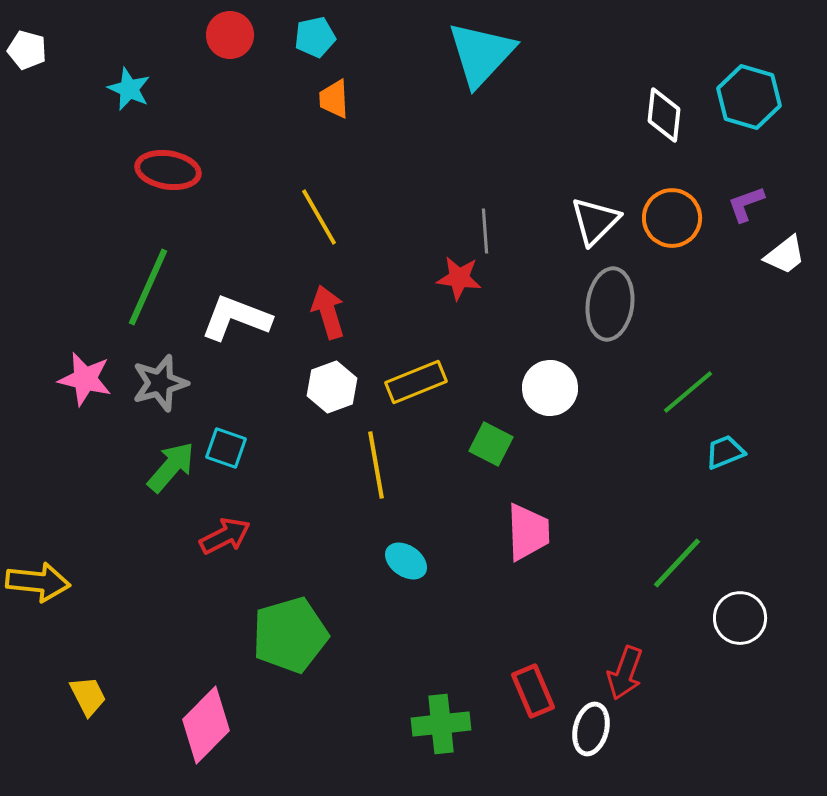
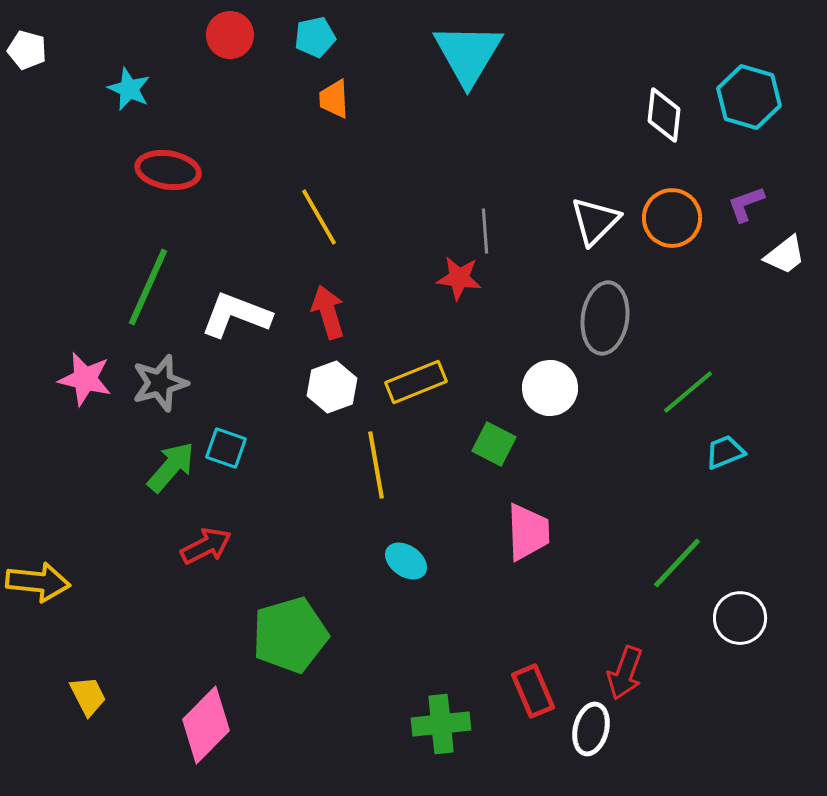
cyan triangle at (481, 54): moved 13 px left; rotated 12 degrees counterclockwise
gray ellipse at (610, 304): moved 5 px left, 14 px down
white L-shape at (236, 318): moved 3 px up
green square at (491, 444): moved 3 px right
red arrow at (225, 536): moved 19 px left, 10 px down
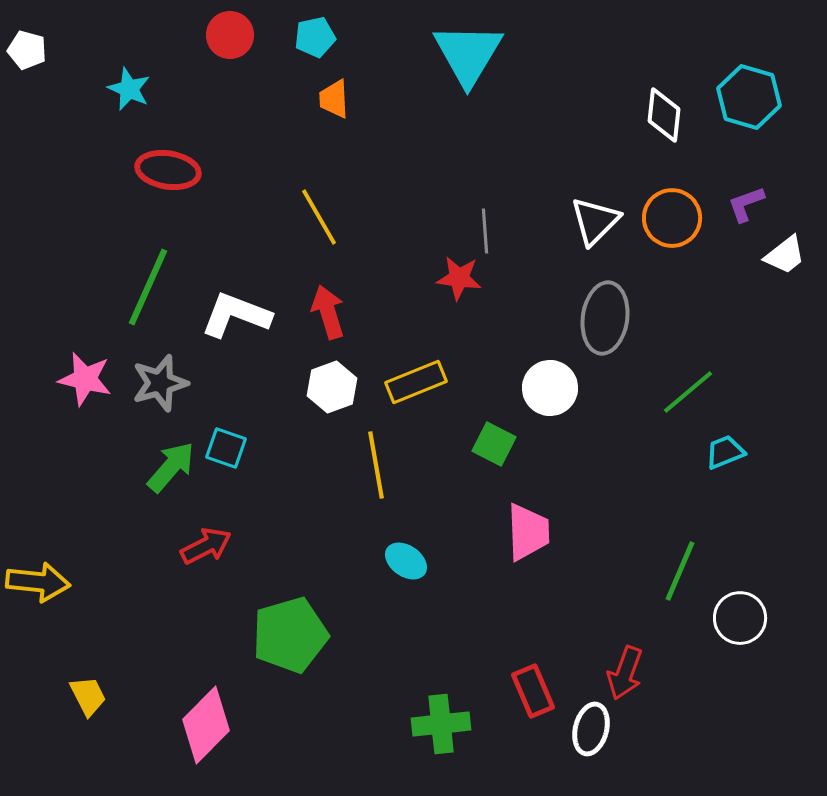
green line at (677, 563): moved 3 px right, 8 px down; rotated 20 degrees counterclockwise
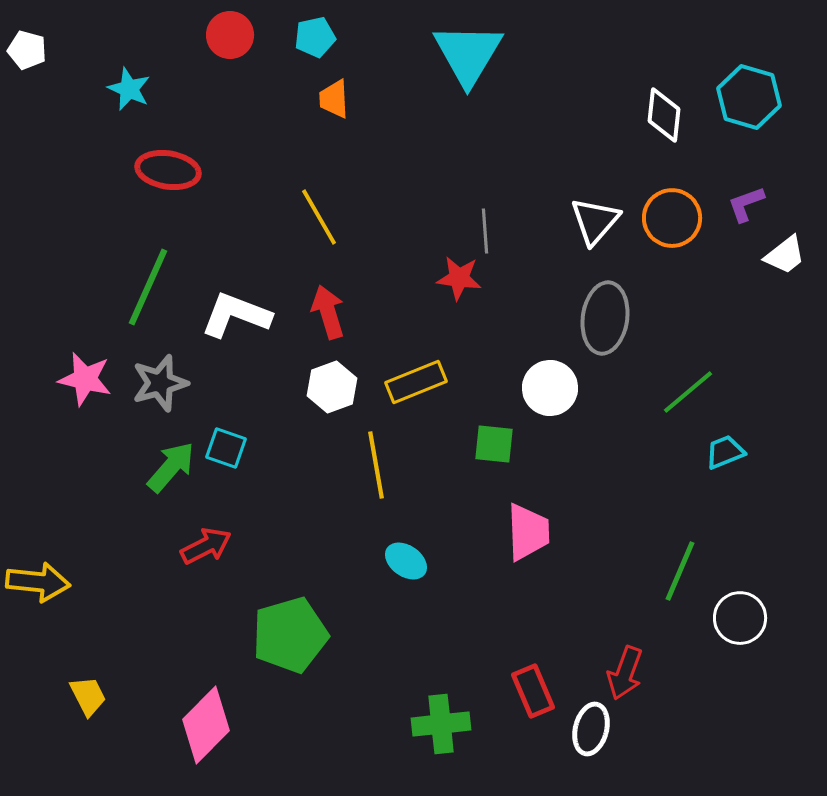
white triangle at (595, 221): rotated 4 degrees counterclockwise
green square at (494, 444): rotated 21 degrees counterclockwise
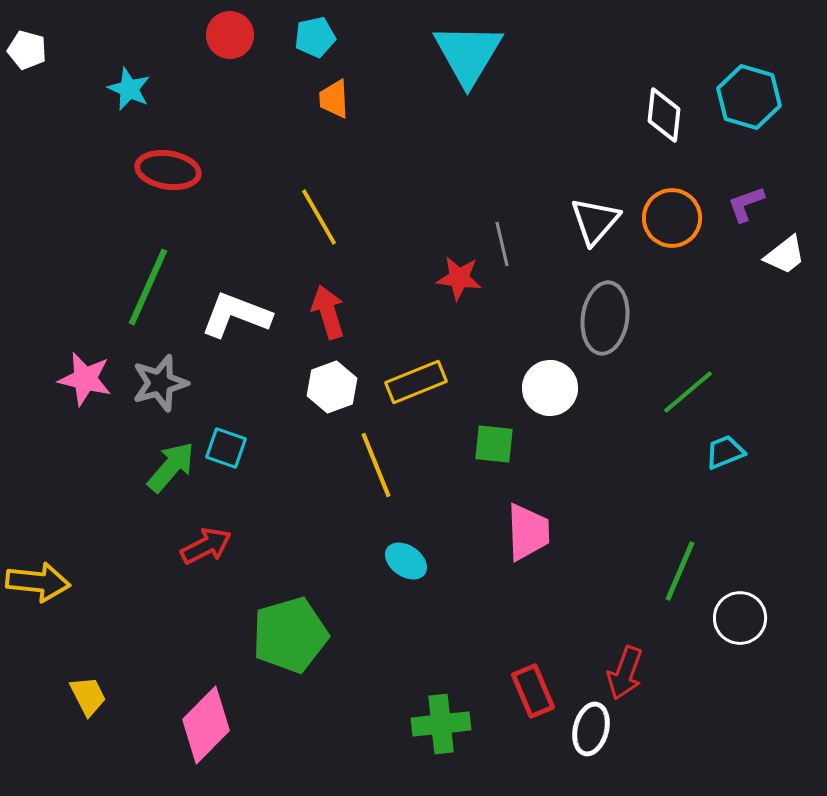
gray line at (485, 231): moved 17 px right, 13 px down; rotated 9 degrees counterclockwise
yellow line at (376, 465): rotated 12 degrees counterclockwise
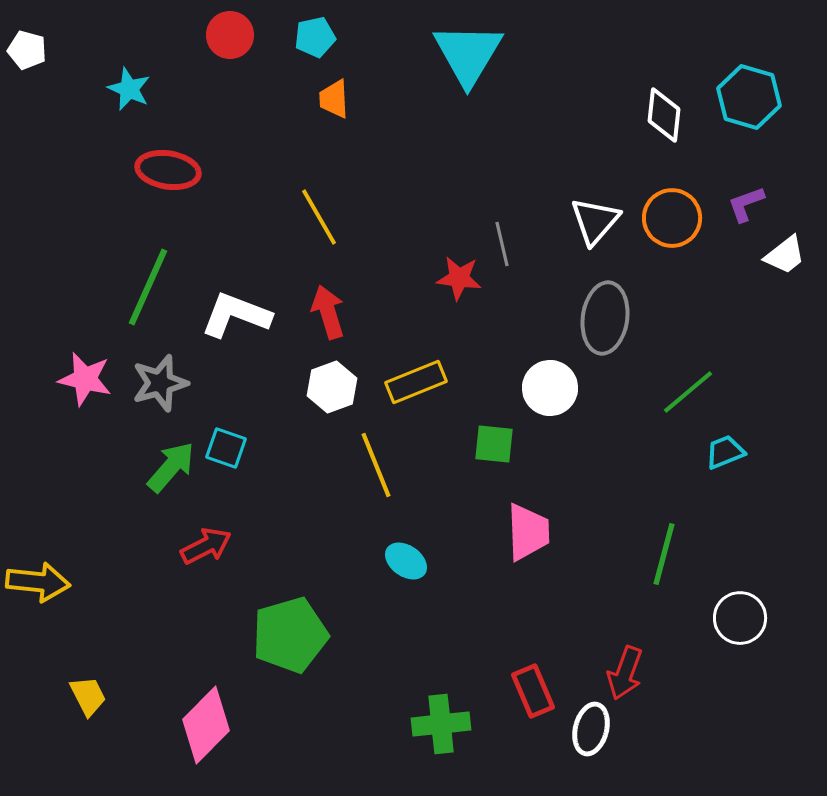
green line at (680, 571): moved 16 px left, 17 px up; rotated 8 degrees counterclockwise
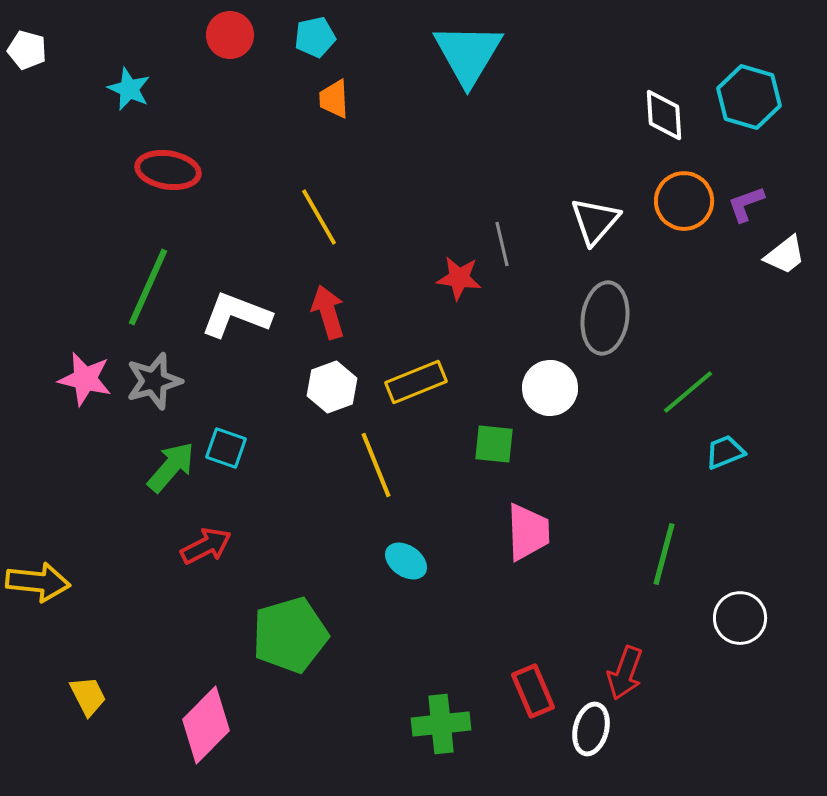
white diamond at (664, 115): rotated 10 degrees counterclockwise
orange circle at (672, 218): moved 12 px right, 17 px up
gray star at (160, 383): moved 6 px left, 2 px up
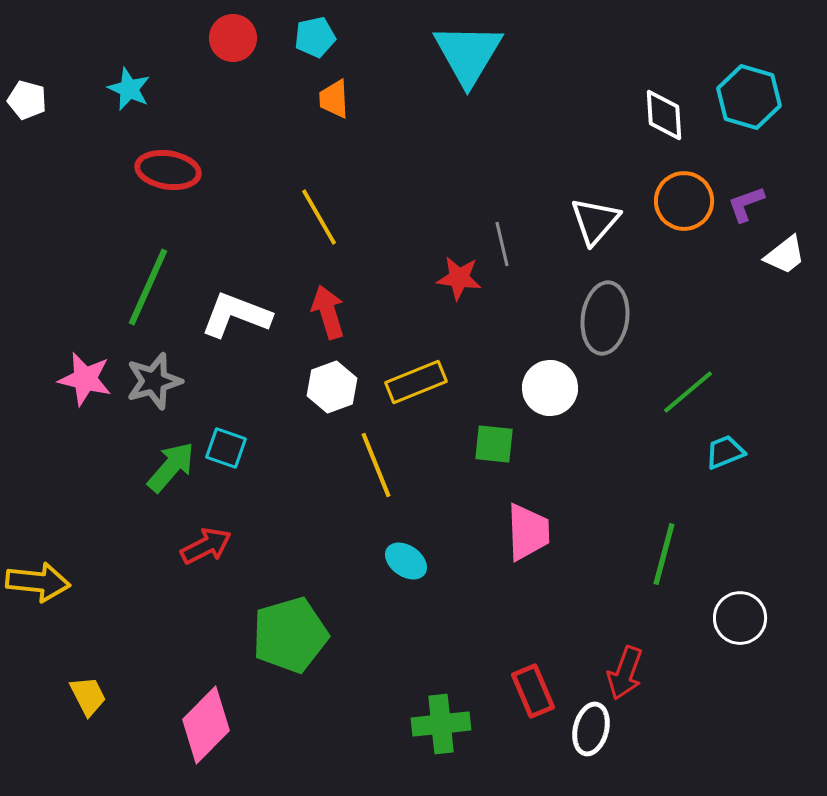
red circle at (230, 35): moved 3 px right, 3 px down
white pentagon at (27, 50): moved 50 px down
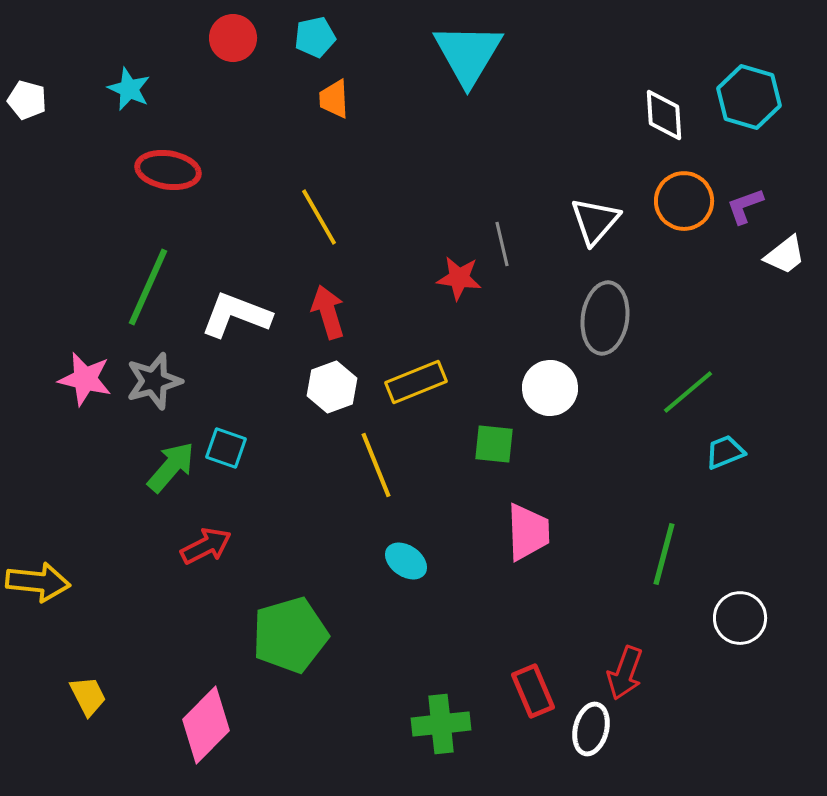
purple L-shape at (746, 204): moved 1 px left, 2 px down
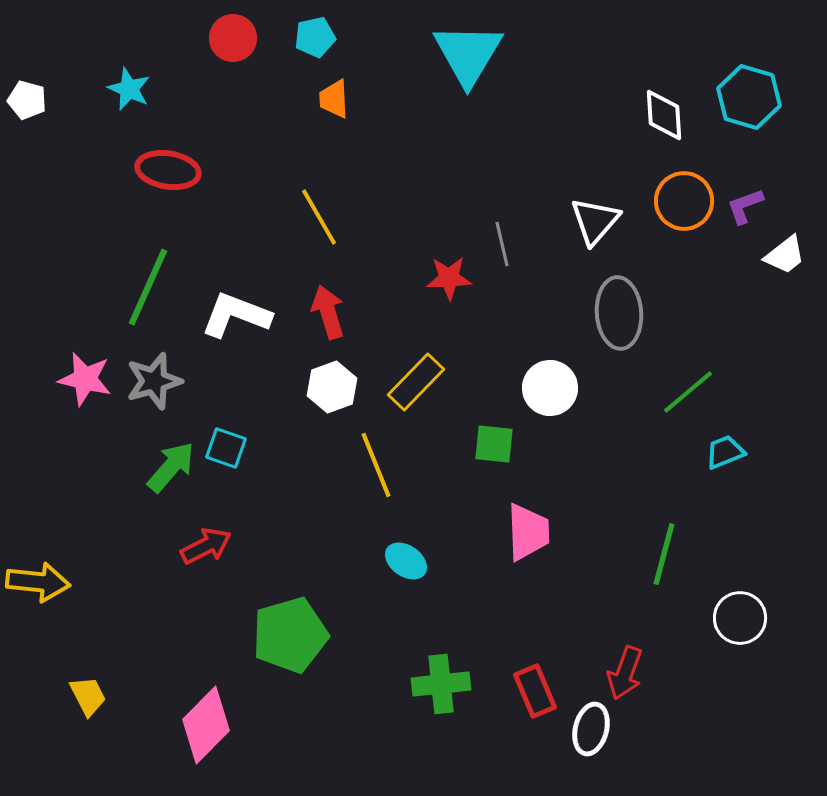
red star at (459, 278): moved 10 px left; rotated 9 degrees counterclockwise
gray ellipse at (605, 318): moved 14 px right, 5 px up; rotated 12 degrees counterclockwise
yellow rectangle at (416, 382): rotated 24 degrees counterclockwise
red rectangle at (533, 691): moved 2 px right
green cross at (441, 724): moved 40 px up
